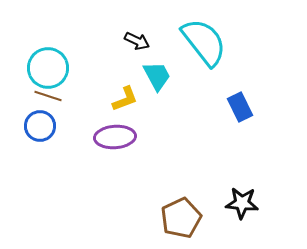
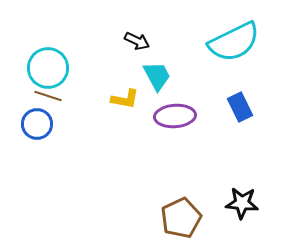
cyan semicircle: moved 30 px right; rotated 102 degrees clockwise
yellow L-shape: rotated 32 degrees clockwise
blue circle: moved 3 px left, 2 px up
purple ellipse: moved 60 px right, 21 px up
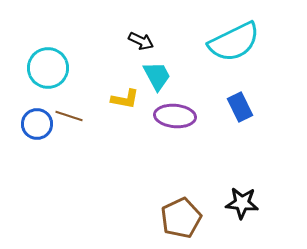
black arrow: moved 4 px right
brown line: moved 21 px right, 20 px down
purple ellipse: rotated 9 degrees clockwise
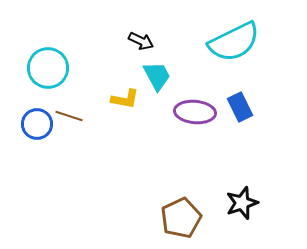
purple ellipse: moved 20 px right, 4 px up
black star: rotated 24 degrees counterclockwise
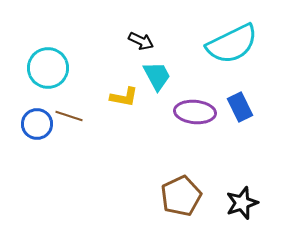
cyan semicircle: moved 2 px left, 2 px down
yellow L-shape: moved 1 px left, 2 px up
brown pentagon: moved 22 px up
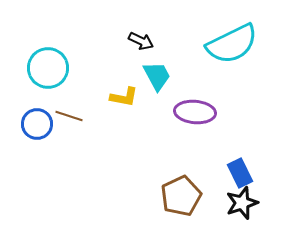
blue rectangle: moved 66 px down
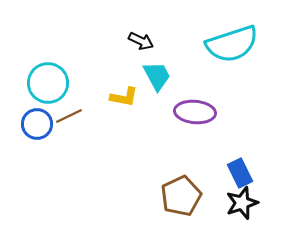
cyan semicircle: rotated 8 degrees clockwise
cyan circle: moved 15 px down
brown line: rotated 44 degrees counterclockwise
